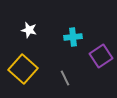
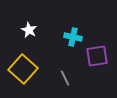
white star: rotated 14 degrees clockwise
cyan cross: rotated 18 degrees clockwise
purple square: moved 4 px left; rotated 25 degrees clockwise
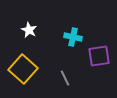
purple square: moved 2 px right
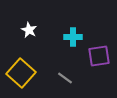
cyan cross: rotated 12 degrees counterclockwise
yellow square: moved 2 px left, 4 px down
gray line: rotated 28 degrees counterclockwise
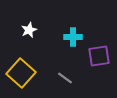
white star: rotated 21 degrees clockwise
